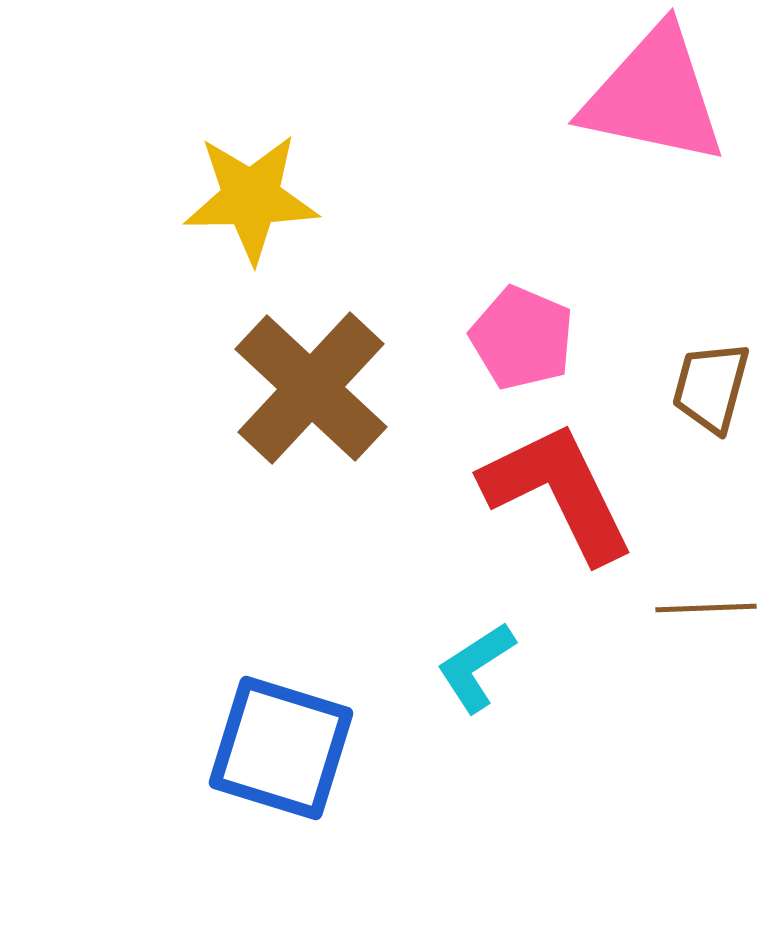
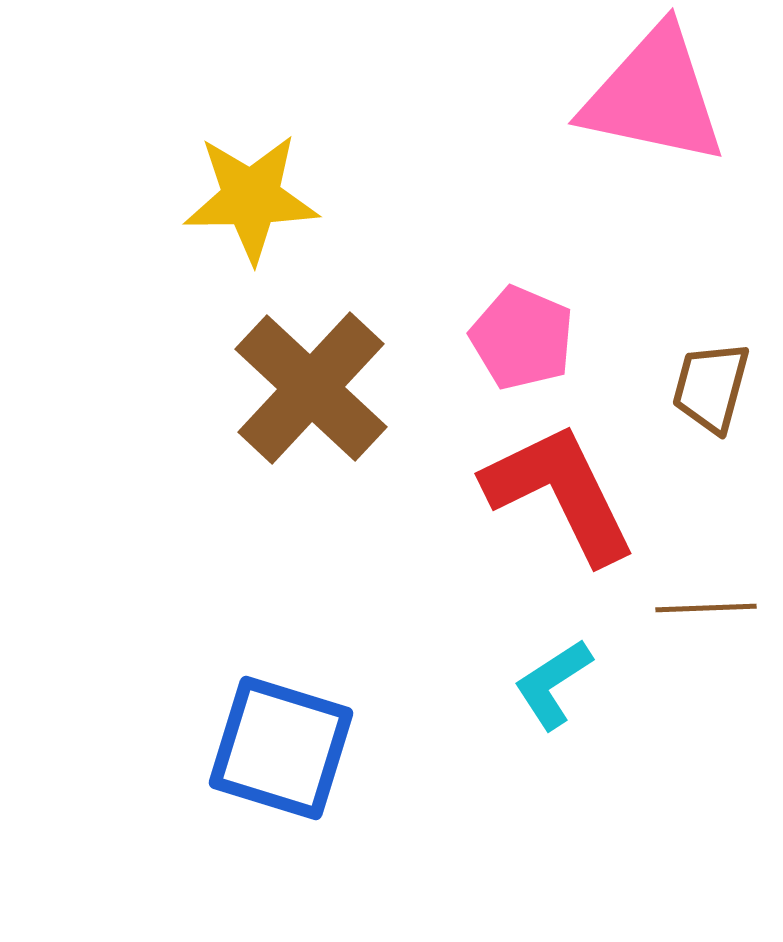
red L-shape: moved 2 px right, 1 px down
cyan L-shape: moved 77 px right, 17 px down
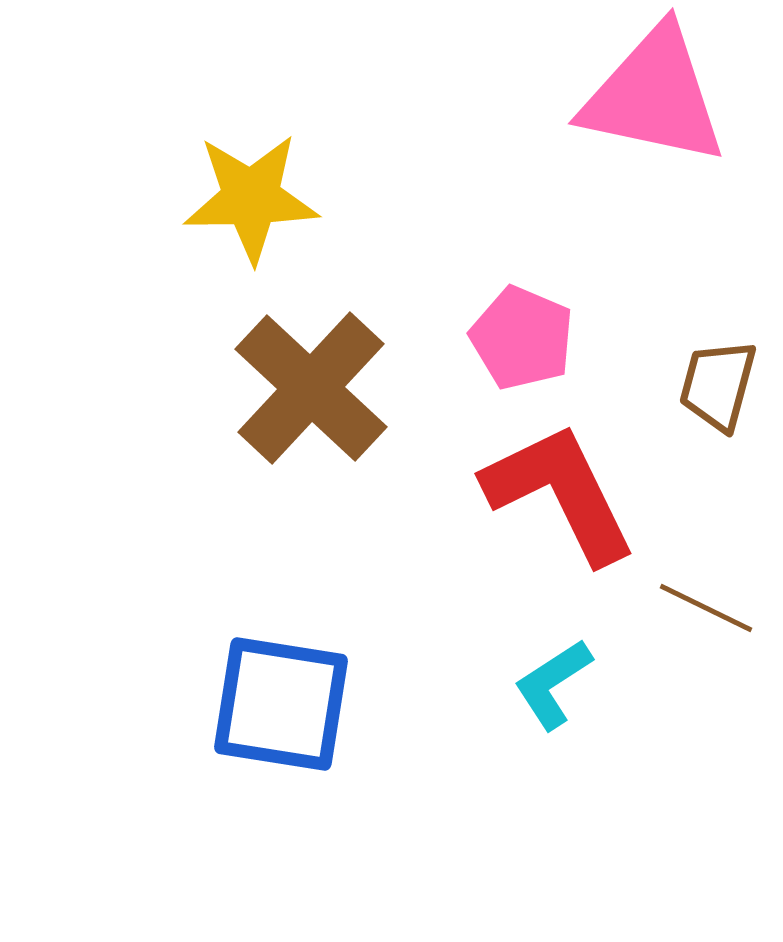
brown trapezoid: moved 7 px right, 2 px up
brown line: rotated 28 degrees clockwise
blue square: moved 44 px up; rotated 8 degrees counterclockwise
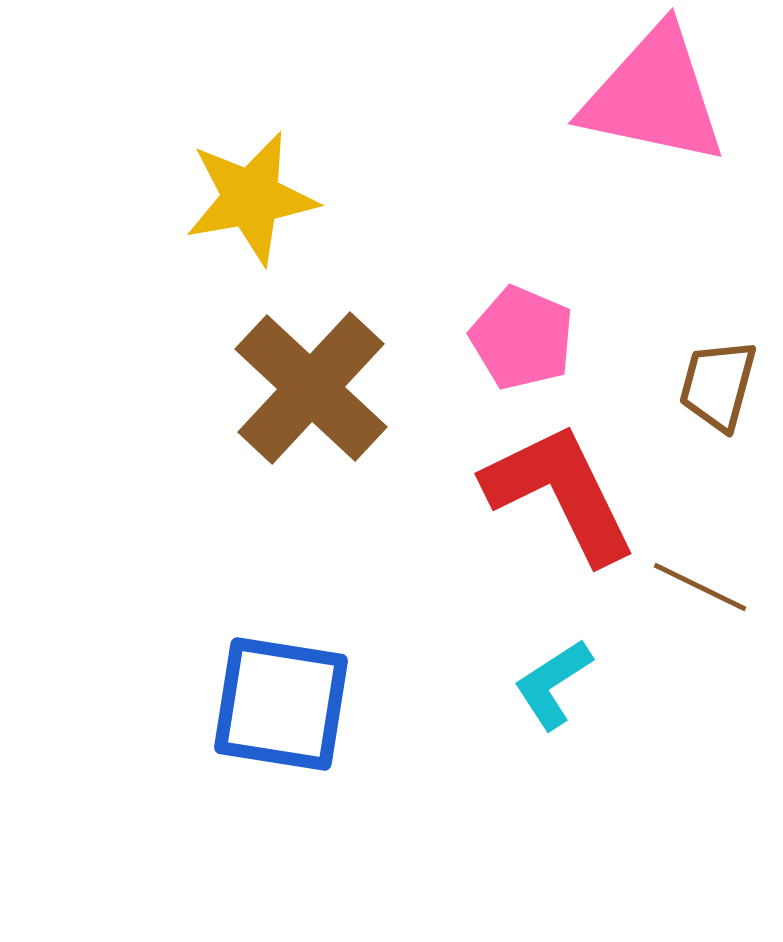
yellow star: rotated 9 degrees counterclockwise
brown line: moved 6 px left, 21 px up
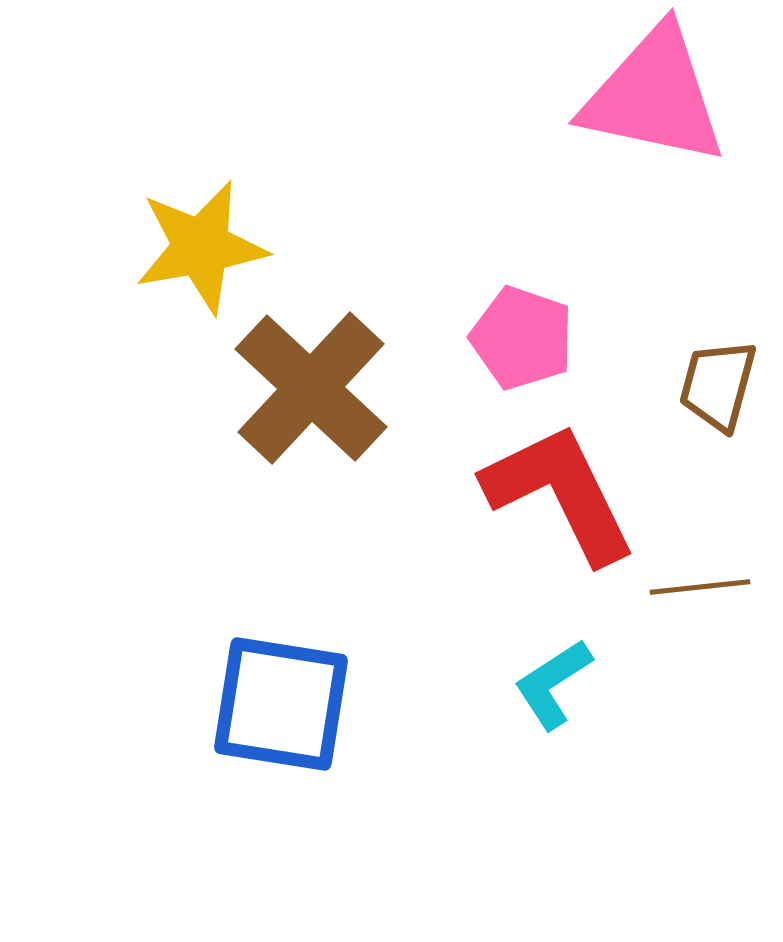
yellow star: moved 50 px left, 49 px down
pink pentagon: rotated 4 degrees counterclockwise
brown line: rotated 32 degrees counterclockwise
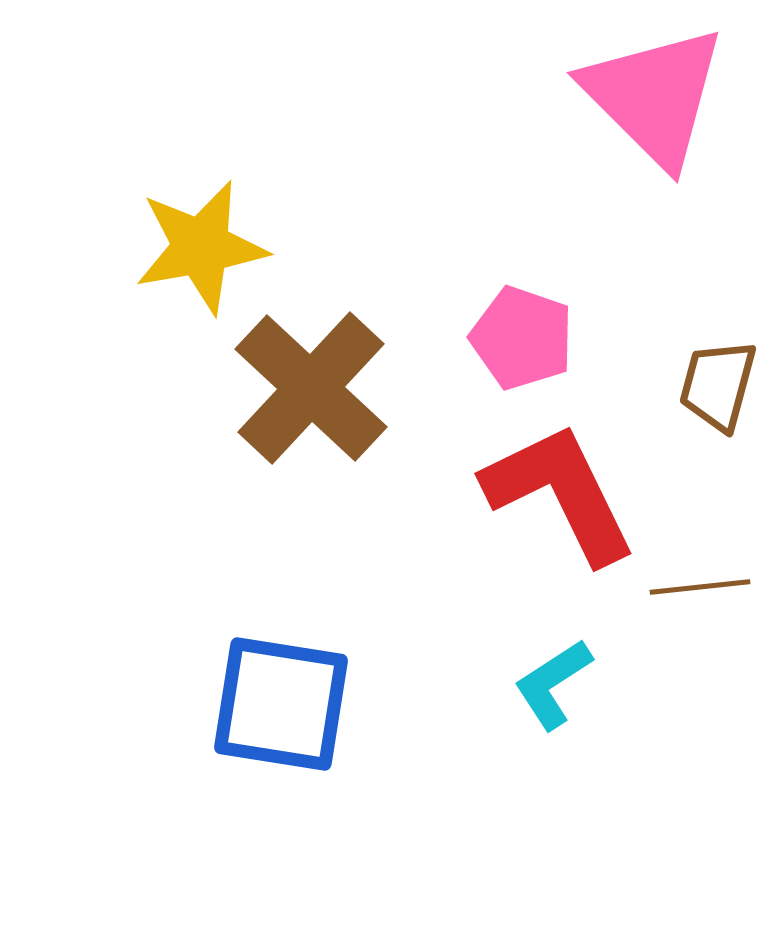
pink triangle: rotated 33 degrees clockwise
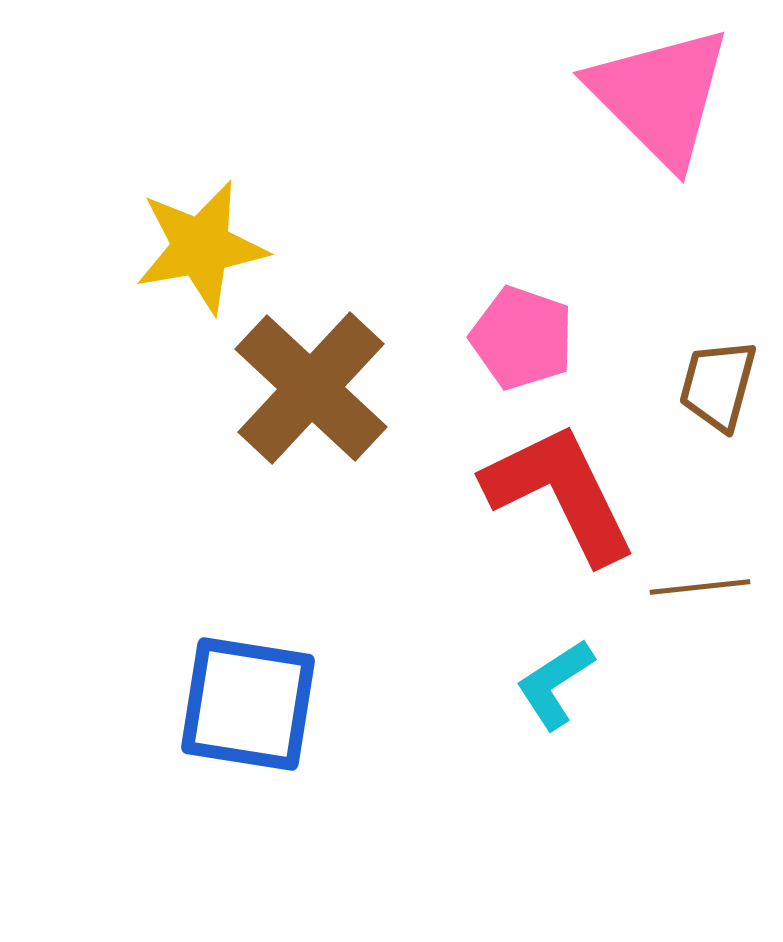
pink triangle: moved 6 px right
cyan L-shape: moved 2 px right
blue square: moved 33 px left
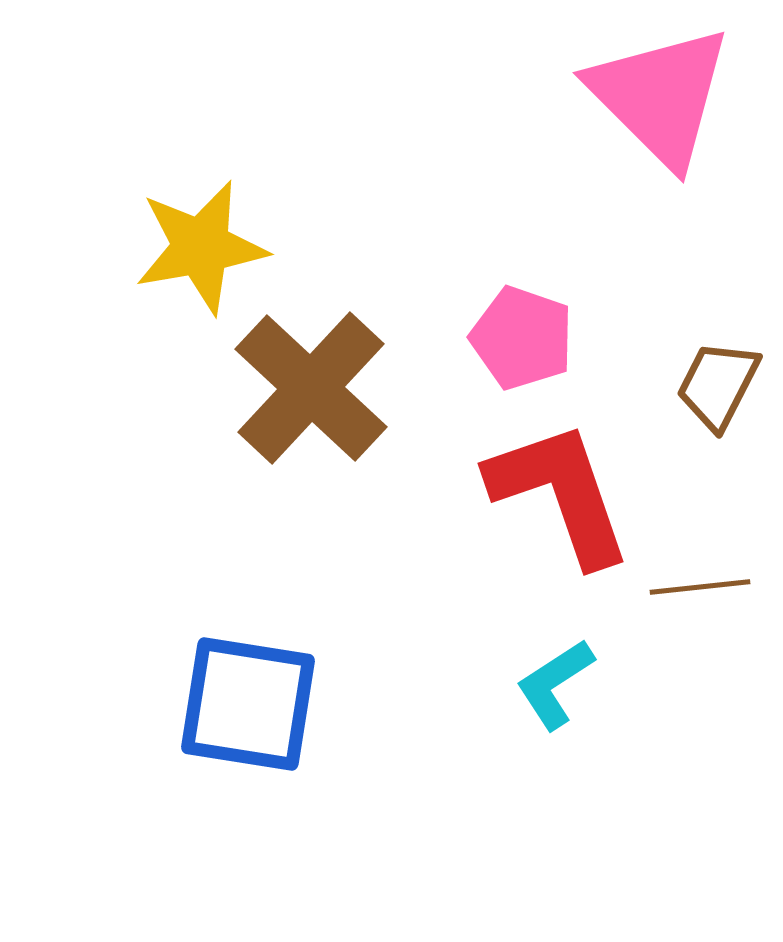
brown trapezoid: rotated 12 degrees clockwise
red L-shape: rotated 7 degrees clockwise
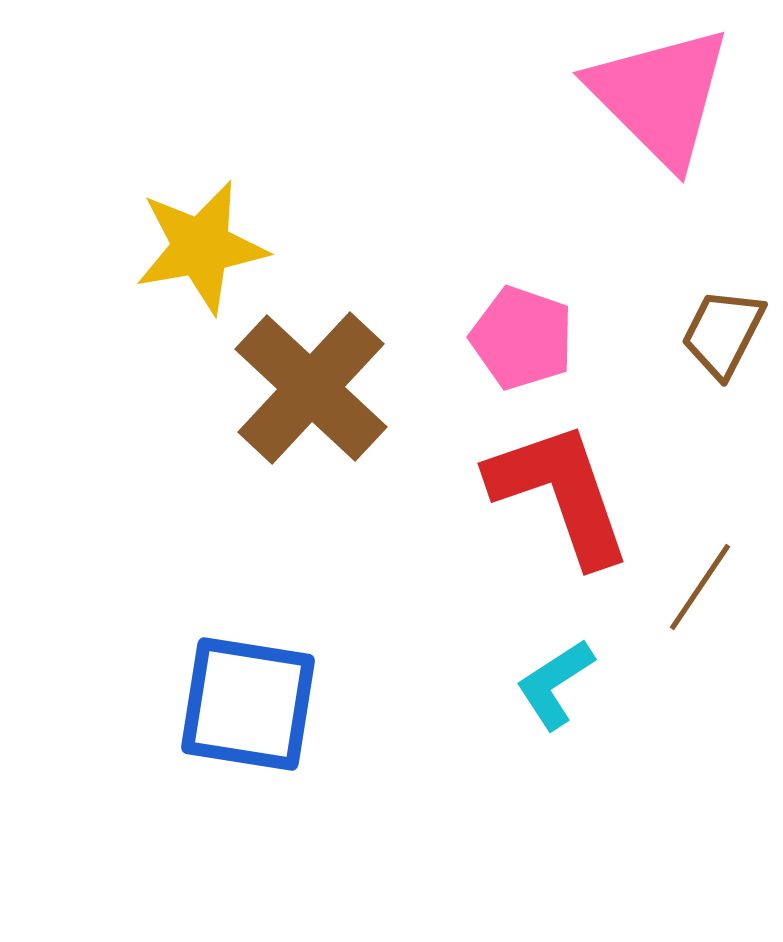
brown trapezoid: moved 5 px right, 52 px up
brown line: rotated 50 degrees counterclockwise
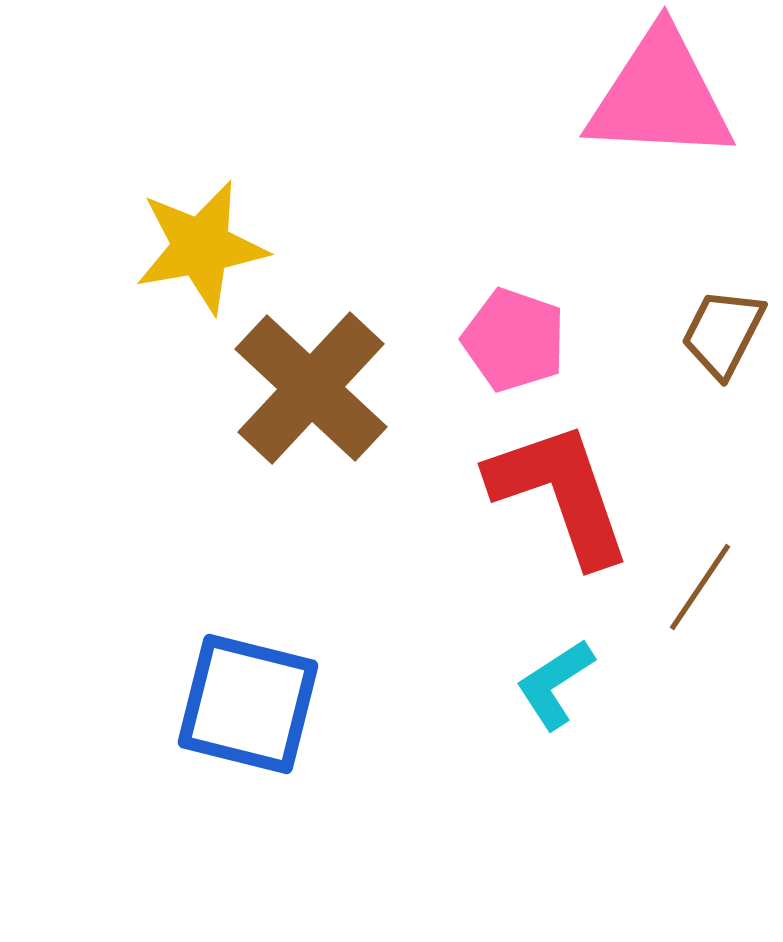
pink triangle: rotated 42 degrees counterclockwise
pink pentagon: moved 8 px left, 2 px down
blue square: rotated 5 degrees clockwise
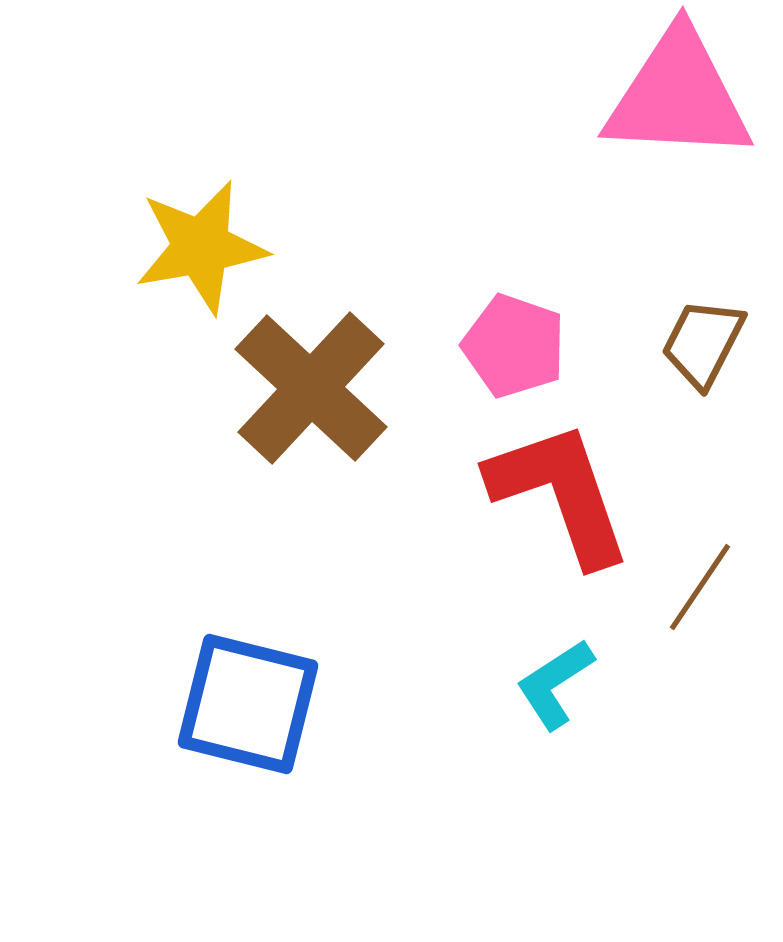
pink triangle: moved 18 px right
brown trapezoid: moved 20 px left, 10 px down
pink pentagon: moved 6 px down
